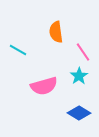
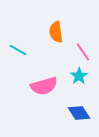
blue diamond: rotated 25 degrees clockwise
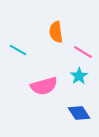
pink line: rotated 24 degrees counterclockwise
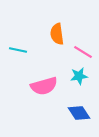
orange semicircle: moved 1 px right, 2 px down
cyan line: rotated 18 degrees counterclockwise
cyan star: rotated 24 degrees clockwise
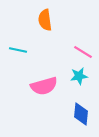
orange semicircle: moved 12 px left, 14 px up
blue diamond: moved 2 px right, 1 px down; rotated 40 degrees clockwise
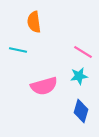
orange semicircle: moved 11 px left, 2 px down
blue diamond: moved 3 px up; rotated 10 degrees clockwise
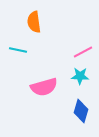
pink line: rotated 60 degrees counterclockwise
cyan star: moved 1 px right; rotated 12 degrees clockwise
pink semicircle: moved 1 px down
